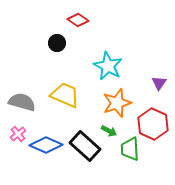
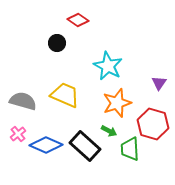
gray semicircle: moved 1 px right, 1 px up
red hexagon: rotated 8 degrees counterclockwise
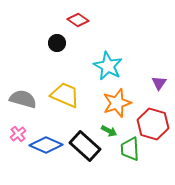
gray semicircle: moved 2 px up
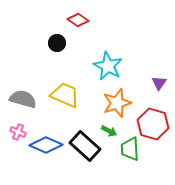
pink cross: moved 2 px up; rotated 28 degrees counterclockwise
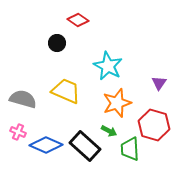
yellow trapezoid: moved 1 px right, 4 px up
red hexagon: moved 1 px right, 1 px down
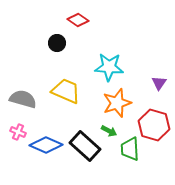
cyan star: moved 1 px right, 1 px down; rotated 24 degrees counterclockwise
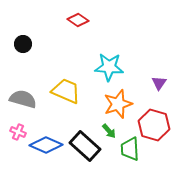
black circle: moved 34 px left, 1 px down
orange star: moved 1 px right, 1 px down
green arrow: rotated 21 degrees clockwise
